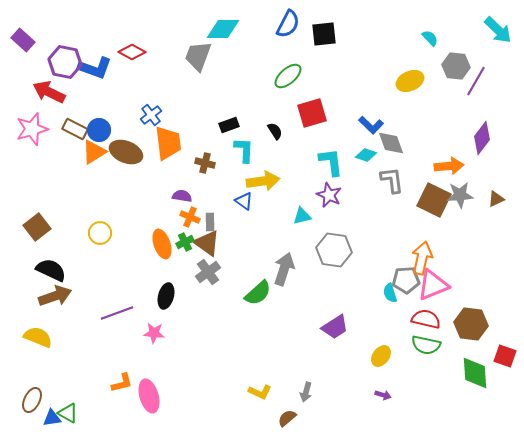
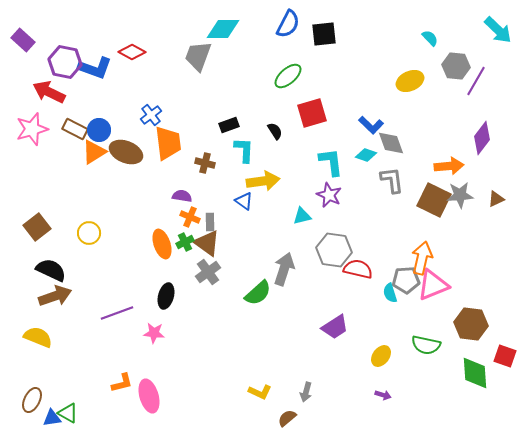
yellow circle at (100, 233): moved 11 px left
red semicircle at (426, 319): moved 68 px left, 50 px up
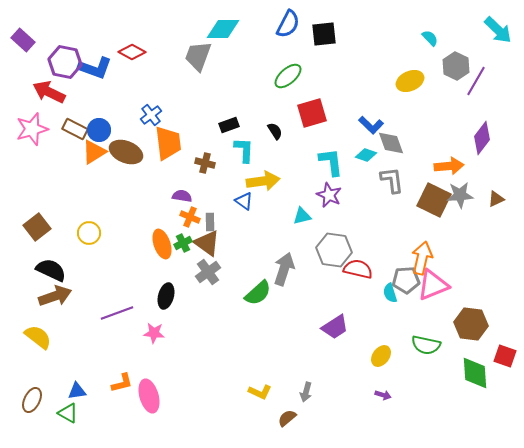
gray hexagon at (456, 66): rotated 20 degrees clockwise
green cross at (185, 242): moved 2 px left, 1 px down
yellow semicircle at (38, 337): rotated 16 degrees clockwise
blue triangle at (52, 418): moved 25 px right, 27 px up
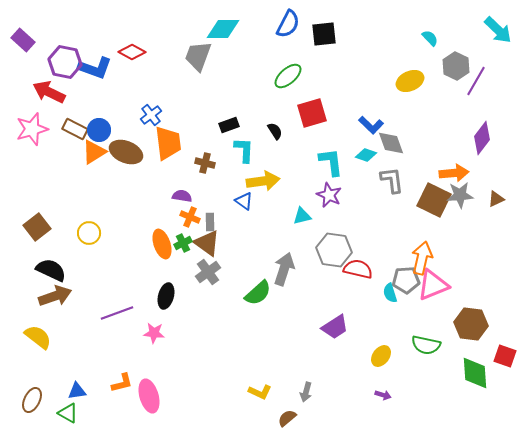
orange arrow at (449, 166): moved 5 px right, 7 px down
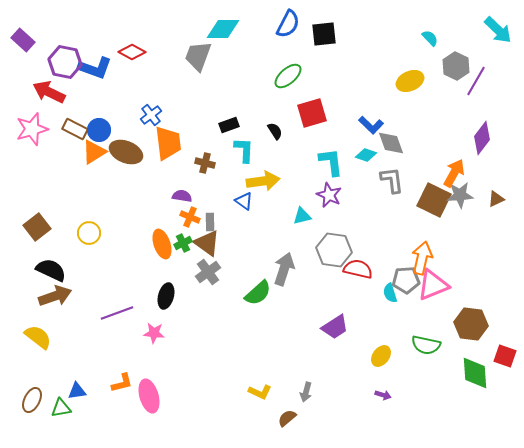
orange arrow at (454, 173): rotated 56 degrees counterclockwise
green triangle at (68, 413): moved 7 px left, 5 px up; rotated 40 degrees counterclockwise
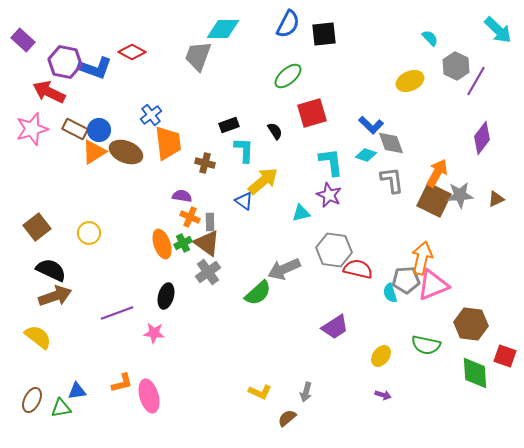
orange arrow at (454, 173): moved 17 px left
yellow arrow at (263, 181): rotated 32 degrees counterclockwise
cyan triangle at (302, 216): moved 1 px left, 3 px up
gray arrow at (284, 269): rotated 132 degrees counterclockwise
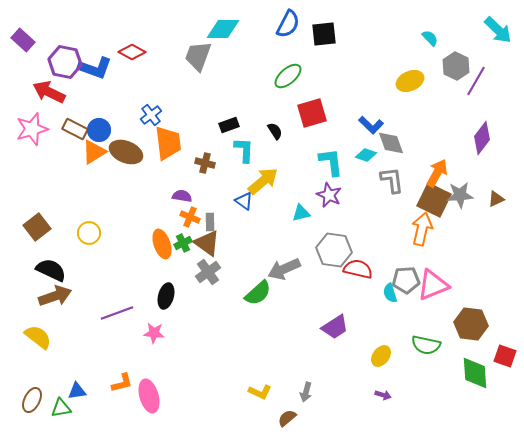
orange arrow at (422, 258): moved 29 px up
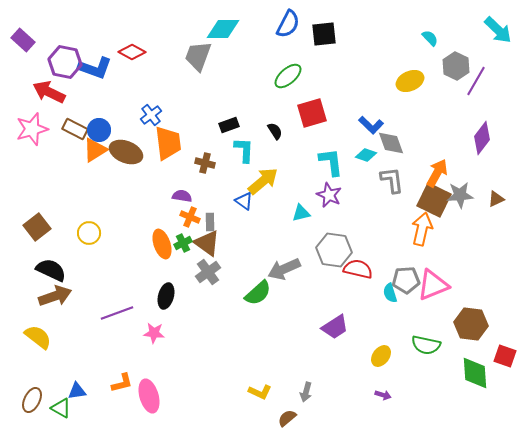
orange triangle at (94, 152): moved 1 px right, 2 px up
green triangle at (61, 408): rotated 40 degrees clockwise
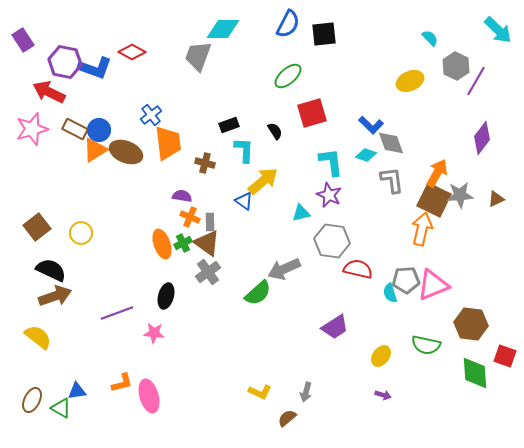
purple rectangle at (23, 40): rotated 15 degrees clockwise
yellow circle at (89, 233): moved 8 px left
gray hexagon at (334, 250): moved 2 px left, 9 px up
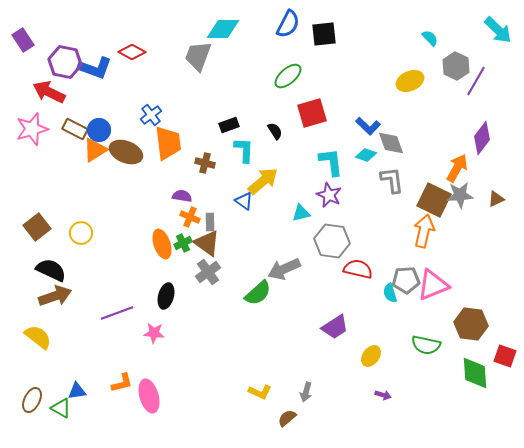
blue L-shape at (371, 125): moved 3 px left, 1 px down
orange arrow at (437, 173): moved 20 px right, 5 px up
orange arrow at (422, 229): moved 2 px right, 2 px down
yellow ellipse at (381, 356): moved 10 px left
